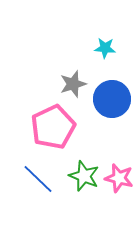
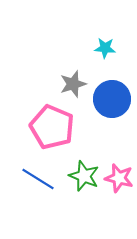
pink pentagon: moved 1 px left; rotated 24 degrees counterclockwise
blue line: rotated 12 degrees counterclockwise
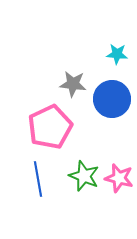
cyan star: moved 12 px right, 6 px down
gray star: rotated 24 degrees clockwise
pink pentagon: moved 2 px left; rotated 24 degrees clockwise
blue line: rotated 48 degrees clockwise
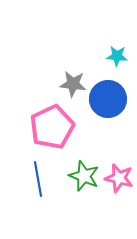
cyan star: moved 2 px down
blue circle: moved 4 px left
pink pentagon: moved 2 px right
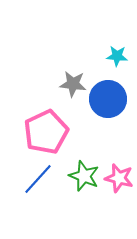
pink pentagon: moved 6 px left, 5 px down
blue line: rotated 52 degrees clockwise
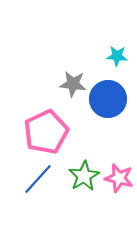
green star: rotated 20 degrees clockwise
